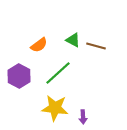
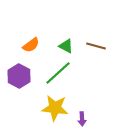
green triangle: moved 7 px left, 6 px down
orange semicircle: moved 8 px left
purple arrow: moved 1 px left, 2 px down
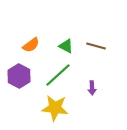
green line: moved 2 px down
purple arrow: moved 10 px right, 31 px up
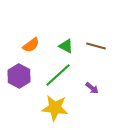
purple arrow: rotated 48 degrees counterclockwise
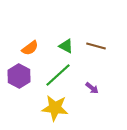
orange semicircle: moved 1 px left, 3 px down
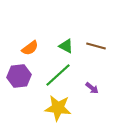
purple hexagon: rotated 25 degrees clockwise
yellow star: moved 3 px right
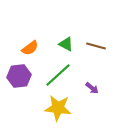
green triangle: moved 2 px up
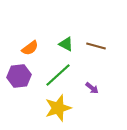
yellow star: rotated 24 degrees counterclockwise
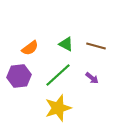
purple arrow: moved 10 px up
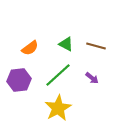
purple hexagon: moved 4 px down
yellow star: rotated 12 degrees counterclockwise
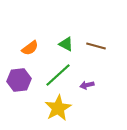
purple arrow: moved 5 px left, 7 px down; rotated 128 degrees clockwise
